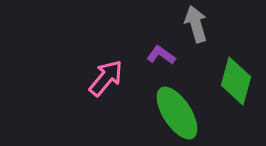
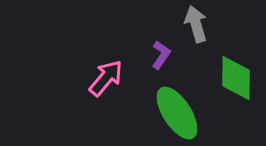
purple L-shape: rotated 88 degrees clockwise
green diamond: moved 3 px up; rotated 15 degrees counterclockwise
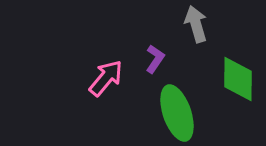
purple L-shape: moved 6 px left, 4 px down
green diamond: moved 2 px right, 1 px down
green ellipse: rotated 14 degrees clockwise
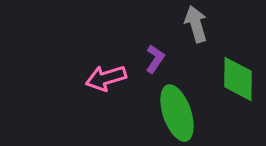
pink arrow: rotated 147 degrees counterclockwise
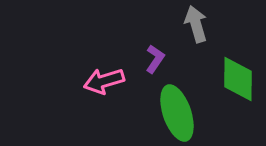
pink arrow: moved 2 px left, 3 px down
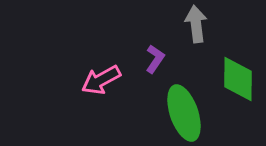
gray arrow: rotated 9 degrees clockwise
pink arrow: moved 3 px left, 1 px up; rotated 12 degrees counterclockwise
green ellipse: moved 7 px right
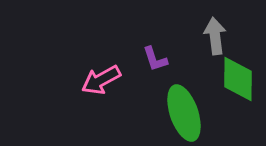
gray arrow: moved 19 px right, 12 px down
purple L-shape: rotated 128 degrees clockwise
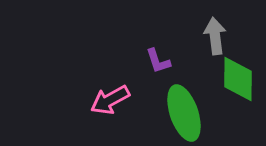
purple L-shape: moved 3 px right, 2 px down
pink arrow: moved 9 px right, 20 px down
